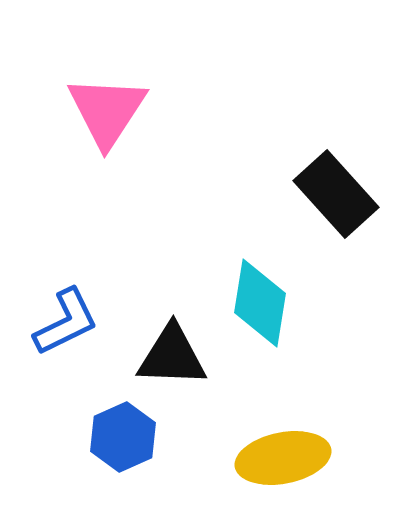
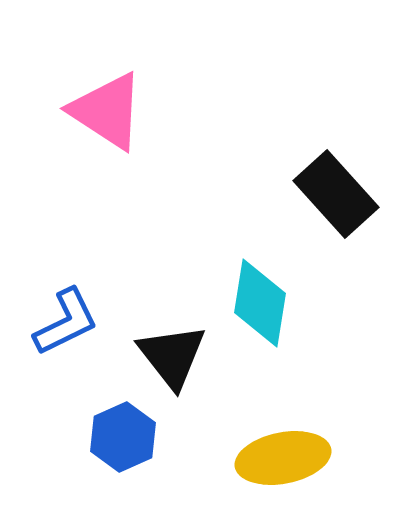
pink triangle: rotated 30 degrees counterclockwise
black triangle: rotated 50 degrees clockwise
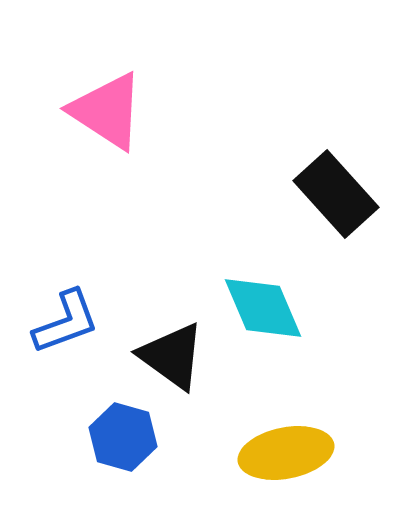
cyan diamond: moved 3 px right, 5 px down; rotated 32 degrees counterclockwise
blue L-shape: rotated 6 degrees clockwise
black triangle: rotated 16 degrees counterclockwise
blue hexagon: rotated 20 degrees counterclockwise
yellow ellipse: moved 3 px right, 5 px up
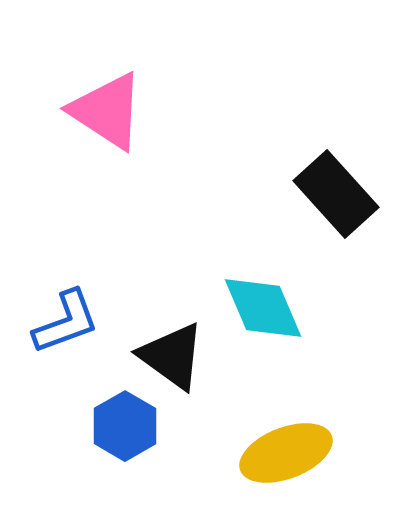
blue hexagon: moved 2 px right, 11 px up; rotated 14 degrees clockwise
yellow ellipse: rotated 10 degrees counterclockwise
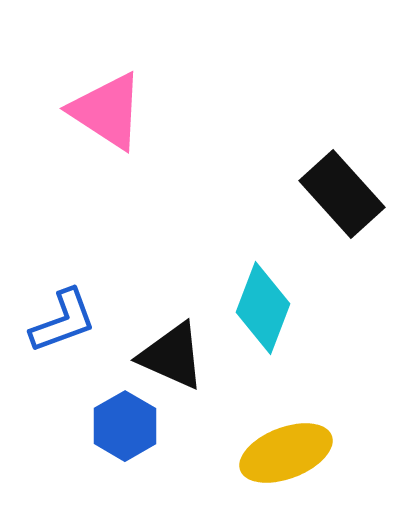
black rectangle: moved 6 px right
cyan diamond: rotated 44 degrees clockwise
blue L-shape: moved 3 px left, 1 px up
black triangle: rotated 12 degrees counterclockwise
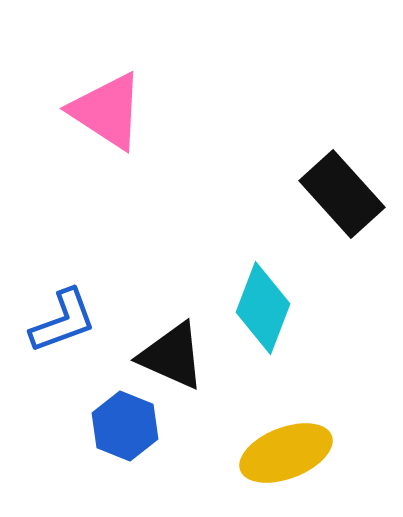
blue hexagon: rotated 8 degrees counterclockwise
